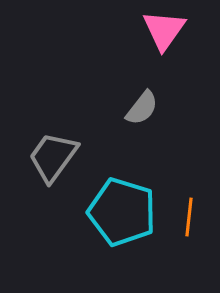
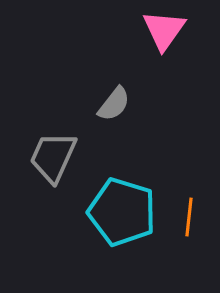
gray semicircle: moved 28 px left, 4 px up
gray trapezoid: rotated 12 degrees counterclockwise
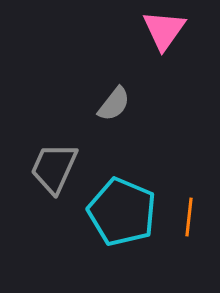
gray trapezoid: moved 1 px right, 11 px down
cyan pentagon: rotated 6 degrees clockwise
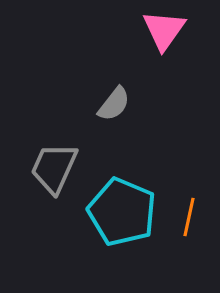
orange line: rotated 6 degrees clockwise
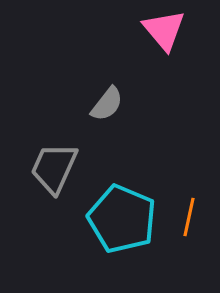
pink triangle: rotated 15 degrees counterclockwise
gray semicircle: moved 7 px left
cyan pentagon: moved 7 px down
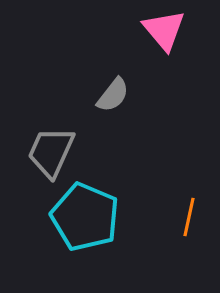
gray semicircle: moved 6 px right, 9 px up
gray trapezoid: moved 3 px left, 16 px up
cyan pentagon: moved 37 px left, 2 px up
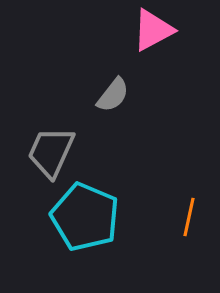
pink triangle: moved 11 px left; rotated 42 degrees clockwise
